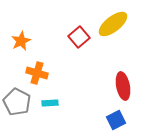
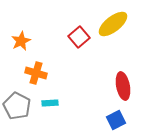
orange cross: moved 1 px left
gray pentagon: moved 4 px down
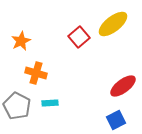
red ellipse: rotated 64 degrees clockwise
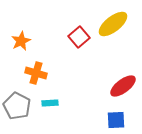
blue square: rotated 24 degrees clockwise
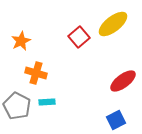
red ellipse: moved 5 px up
cyan rectangle: moved 3 px left, 1 px up
blue square: rotated 24 degrees counterclockwise
